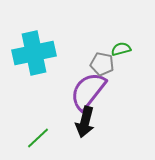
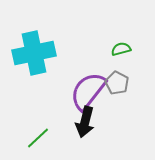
gray pentagon: moved 15 px right, 19 px down; rotated 15 degrees clockwise
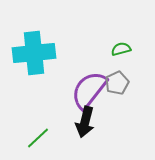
cyan cross: rotated 6 degrees clockwise
gray pentagon: rotated 20 degrees clockwise
purple semicircle: moved 1 px right, 1 px up
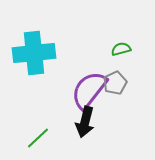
gray pentagon: moved 2 px left
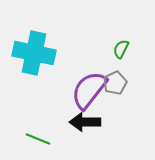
green semicircle: rotated 48 degrees counterclockwise
cyan cross: rotated 18 degrees clockwise
black arrow: rotated 76 degrees clockwise
green line: moved 1 px down; rotated 65 degrees clockwise
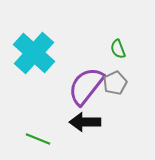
green semicircle: moved 3 px left; rotated 48 degrees counterclockwise
cyan cross: rotated 30 degrees clockwise
purple semicircle: moved 3 px left, 4 px up
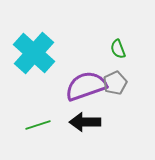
purple semicircle: rotated 33 degrees clockwise
green line: moved 14 px up; rotated 40 degrees counterclockwise
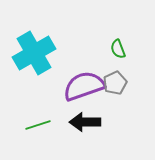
cyan cross: rotated 18 degrees clockwise
purple semicircle: moved 2 px left
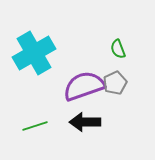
green line: moved 3 px left, 1 px down
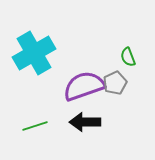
green semicircle: moved 10 px right, 8 px down
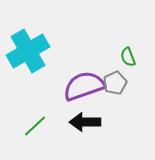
cyan cross: moved 6 px left, 2 px up
green line: rotated 25 degrees counterclockwise
